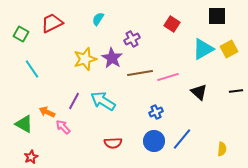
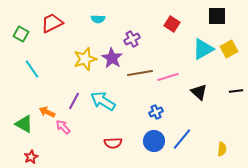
cyan semicircle: rotated 120 degrees counterclockwise
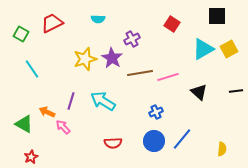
purple line: moved 3 px left; rotated 12 degrees counterclockwise
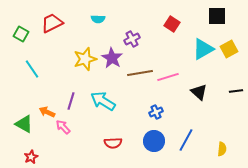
blue line: moved 4 px right, 1 px down; rotated 10 degrees counterclockwise
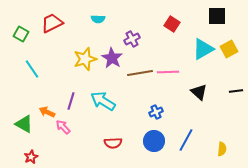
pink line: moved 5 px up; rotated 15 degrees clockwise
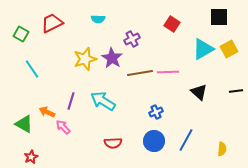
black square: moved 2 px right, 1 px down
